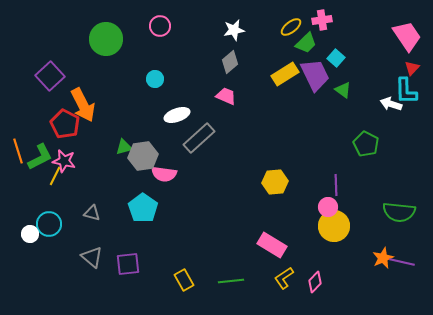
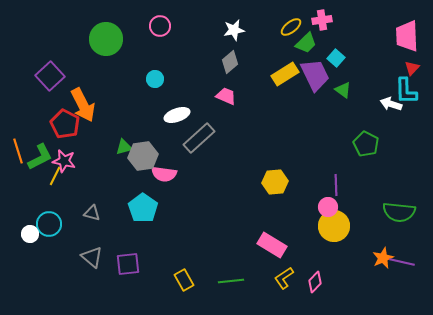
pink trapezoid at (407, 36): rotated 148 degrees counterclockwise
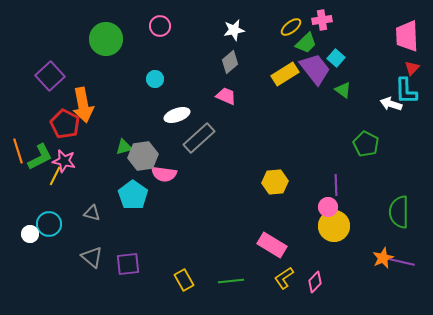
purple trapezoid at (315, 75): moved 6 px up; rotated 12 degrees counterclockwise
orange arrow at (83, 105): rotated 16 degrees clockwise
cyan pentagon at (143, 208): moved 10 px left, 13 px up
green semicircle at (399, 212): rotated 84 degrees clockwise
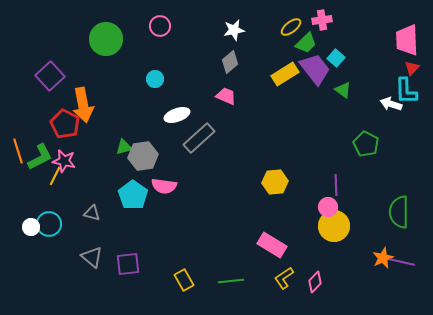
pink trapezoid at (407, 36): moved 4 px down
pink semicircle at (164, 174): moved 12 px down
white circle at (30, 234): moved 1 px right, 7 px up
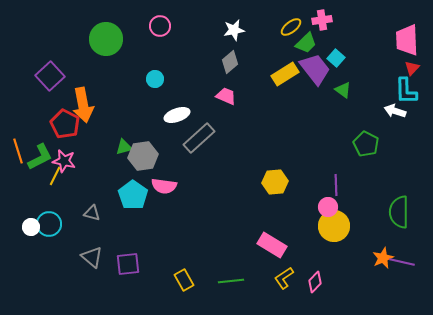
white arrow at (391, 104): moved 4 px right, 7 px down
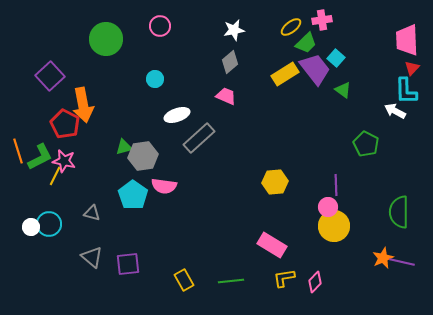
white arrow at (395, 111): rotated 10 degrees clockwise
yellow L-shape at (284, 278): rotated 25 degrees clockwise
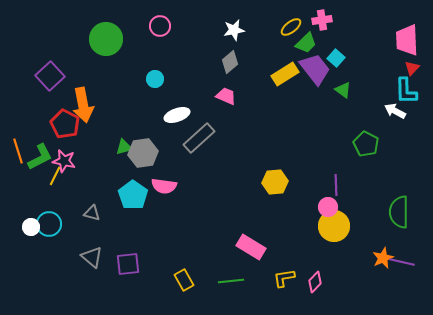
gray hexagon at (143, 156): moved 3 px up
pink rectangle at (272, 245): moved 21 px left, 2 px down
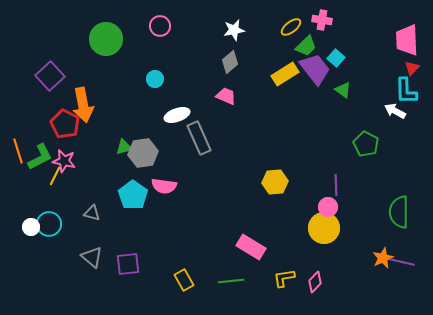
pink cross at (322, 20): rotated 18 degrees clockwise
green trapezoid at (306, 43): moved 3 px down
gray rectangle at (199, 138): rotated 72 degrees counterclockwise
yellow circle at (334, 226): moved 10 px left, 2 px down
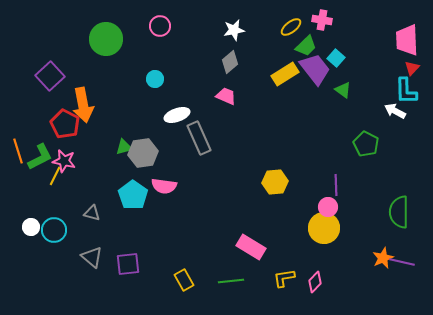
cyan circle at (49, 224): moved 5 px right, 6 px down
